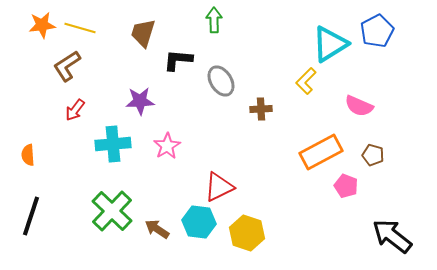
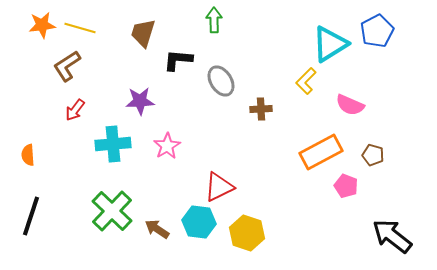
pink semicircle: moved 9 px left, 1 px up
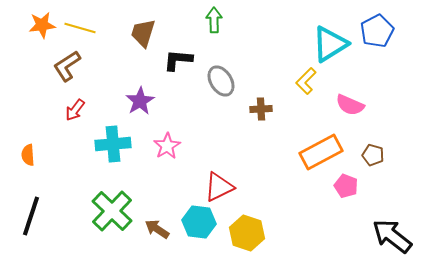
purple star: rotated 28 degrees counterclockwise
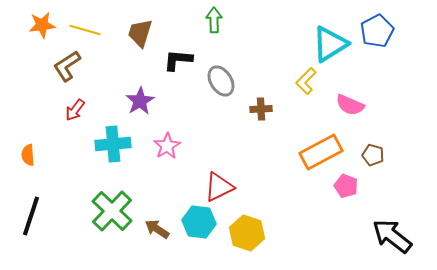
yellow line: moved 5 px right, 2 px down
brown trapezoid: moved 3 px left
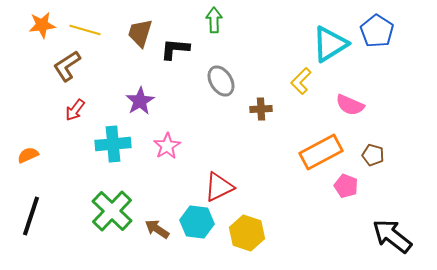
blue pentagon: rotated 12 degrees counterclockwise
black L-shape: moved 3 px left, 11 px up
yellow L-shape: moved 5 px left
orange semicircle: rotated 70 degrees clockwise
cyan hexagon: moved 2 px left
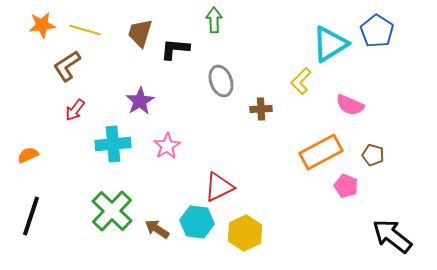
gray ellipse: rotated 12 degrees clockwise
yellow hexagon: moved 2 px left; rotated 16 degrees clockwise
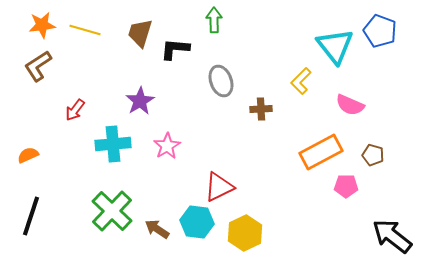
blue pentagon: moved 3 px right; rotated 12 degrees counterclockwise
cyan triangle: moved 5 px right, 2 px down; rotated 36 degrees counterclockwise
brown L-shape: moved 29 px left
pink pentagon: rotated 20 degrees counterclockwise
